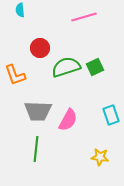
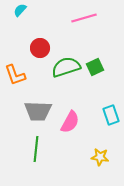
cyan semicircle: rotated 48 degrees clockwise
pink line: moved 1 px down
pink semicircle: moved 2 px right, 2 px down
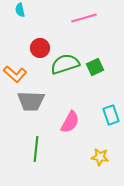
cyan semicircle: rotated 56 degrees counterclockwise
green semicircle: moved 1 px left, 3 px up
orange L-shape: moved 1 px up; rotated 30 degrees counterclockwise
gray trapezoid: moved 7 px left, 10 px up
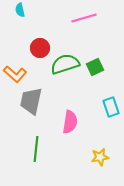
gray trapezoid: rotated 100 degrees clockwise
cyan rectangle: moved 8 px up
pink semicircle: rotated 20 degrees counterclockwise
yellow star: rotated 18 degrees counterclockwise
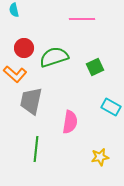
cyan semicircle: moved 6 px left
pink line: moved 2 px left, 1 px down; rotated 15 degrees clockwise
red circle: moved 16 px left
green semicircle: moved 11 px left, 7 px up
cyan rectangle: rotated 42 degrees counterclockwise
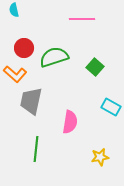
green square: rotated 24 degrees counterclockwise
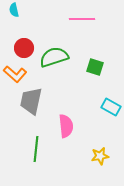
green square: rotated 24 degrees counterclockwise
pink semicircle: moved 4 px left, 4 px down; rotated 15 degrees counterclockwise
yellow star: moved 1 px up
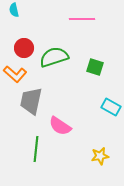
pink semicircle: moved 6 px left; rotated 130 degrees clockwise
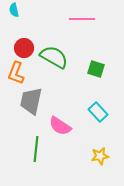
green semicircle: rotated 48 degrees clockwise
green square: moved 1 px right, 2 px down
orange L-shape: moved 1 px right, 1 px up; rotated 70 degrees clockwise
cyan rectangle: moved 13 px left, 5 px down; rotated 18 degrees clockwise
